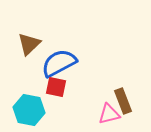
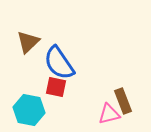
brown triangle: moved 1 px left, 2 px up
blue semicircle: rotated 96 degrees counterclockwise
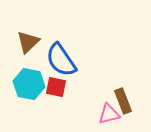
blue semicircle: moved 2 px right, 3 px up
cyan hexagon: moved 26 px up
